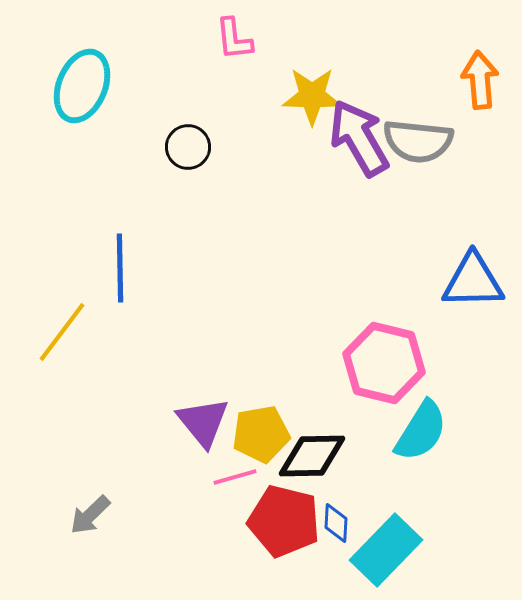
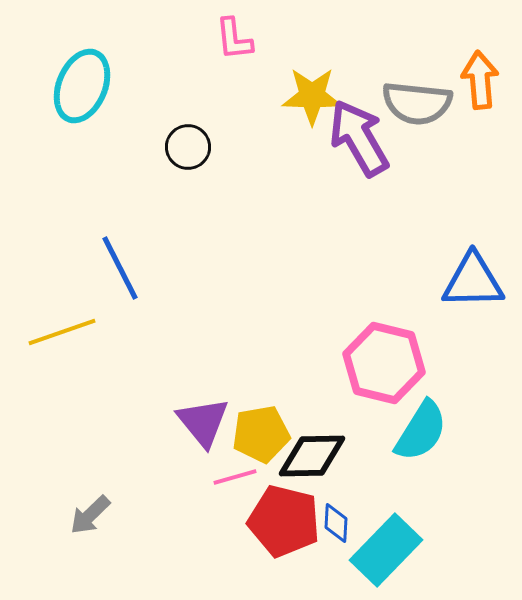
gray semicircle: moved 1 px left, 38 px up
blue line: rotated 26 degrees counterclockwise
yellow line: rotated 34 degrees clockwise
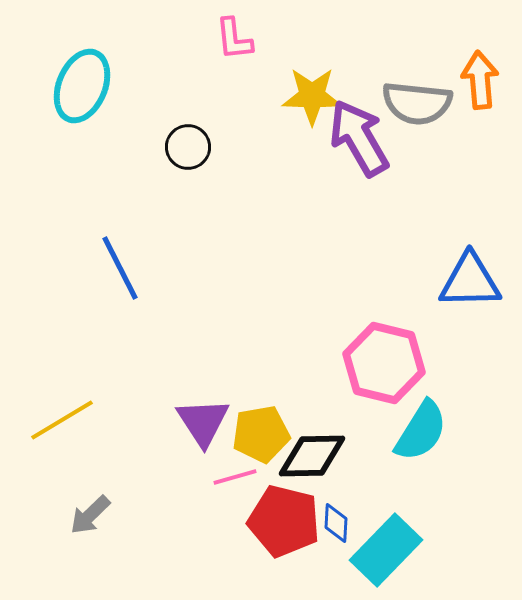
blue triangle: moved 3 px left
yellow line: moved 88 px down; rotated 12 degrees counterclockwise
purple triangle: rotated 6 degrees clockwise
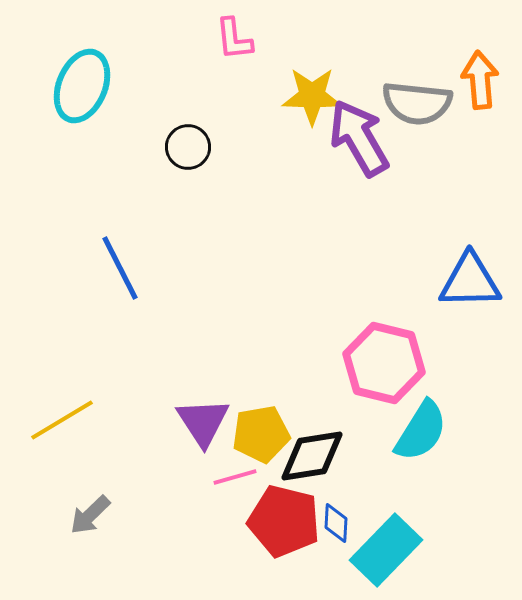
black diamond: rotated 8 degrees counterclockwise
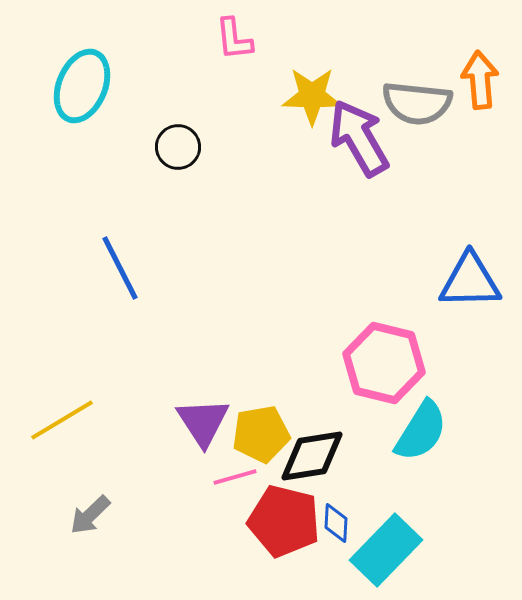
black circle: moved 10 px left
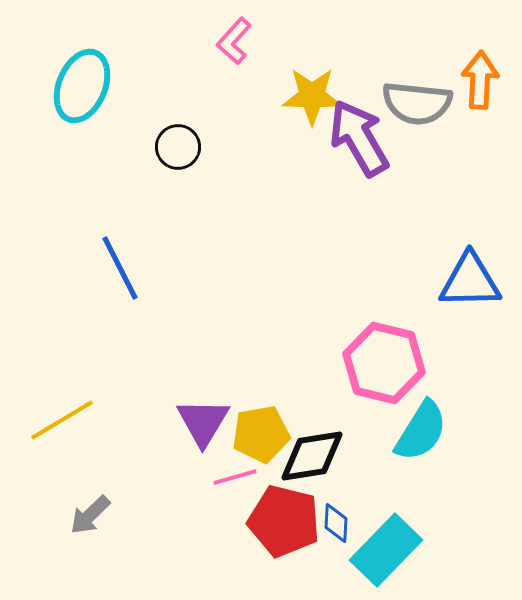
pink L-shape: moved 2 px down; rotated 48 degrees clockwise
orange arrow: rotated 8 degrees clockwise
purple triangle: rotated 4 degrees clockwise
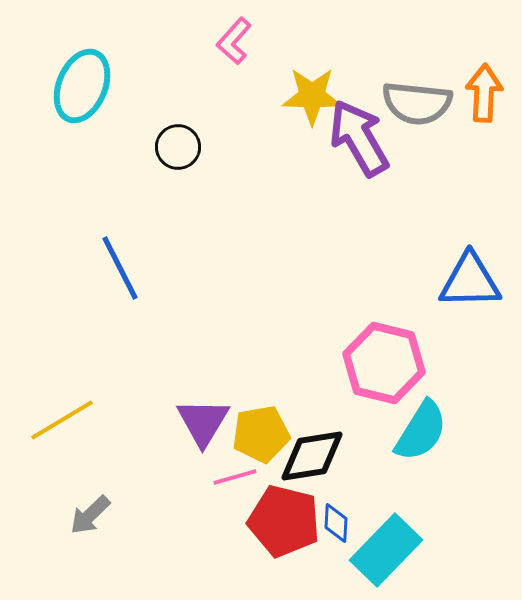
orange arrow: moved 4 px right, 13 px down
